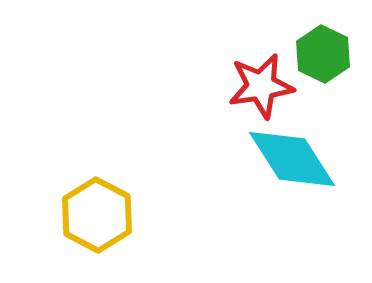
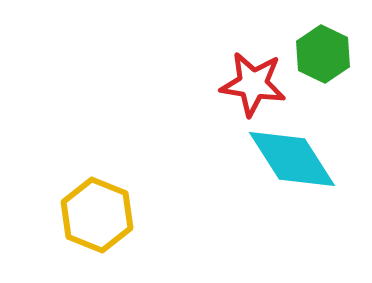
red star: moved 8 px left, 2 px up; rotated 18 degrees clockwise
yellow hexagon: rotated 6 degrees counterclockwise
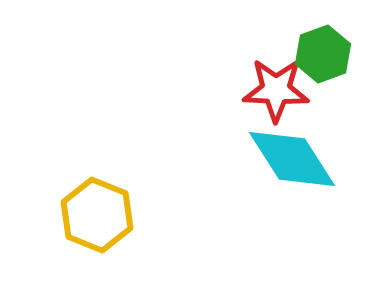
green hexagon: rotated 14 degrees clockwise
red star: moved 23 px right, 6 px down; rotated 6 degrees counterclockwise
